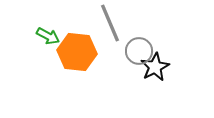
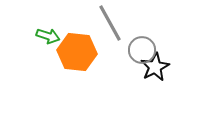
gray line: rotated 6 degrees counterclockwise
green arrow: rotated 10 degrees counterclockwise
gray circle: moved 3 px right, 1 px up
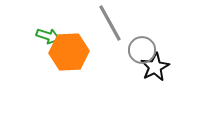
orange hexagon: moved 8 px left; rotated 9 degrees counterclockwise
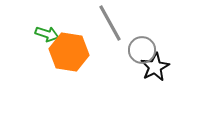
green arrow: moved 1 px left, 2 px up
orange hexagon: rotated 12 degrees clockwise
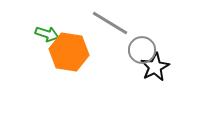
gray line: rotated 30 degrees counterclockwise
